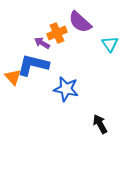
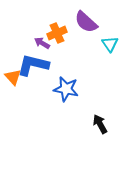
purple semicircle: moved 6 px right
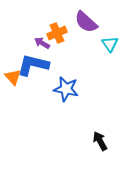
black arrow: moved 17 px down
